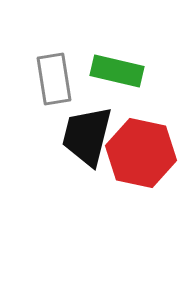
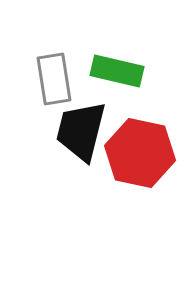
black trapezoid: moved 6 px left, 5 px up
red hexagon: moved 1 px left
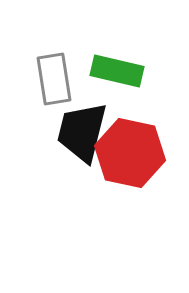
black trapezoid: moved 1 px right, 1 px down
red hexagon: moved 10 px left
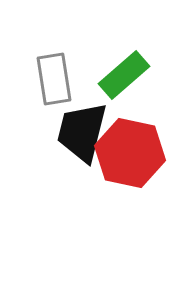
green rectangle: moved 7 px right, 4 px down; rotated 54 degrees counterclockwise
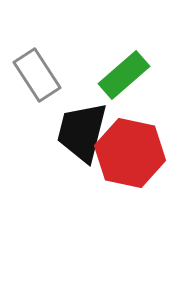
gray rectangle: moved 17 px left, 4 px up; rotated 24 degrees counterclockwise
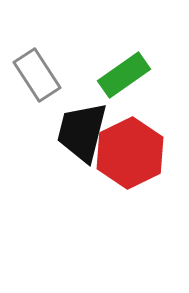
green rectangle: rotated 6 degrees clockwise
red hexagon: rotated 22 degrees clockwise
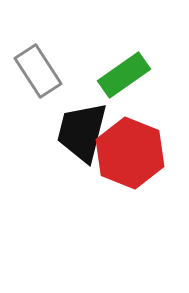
gray rectangle: moved 1 px right, 4 px up
red hexagon: rotated 12 degrees counterclockwise
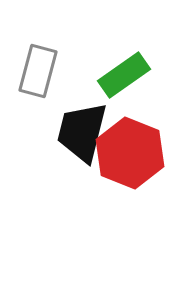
gray rectangle: rotated 48 degrees clockwise
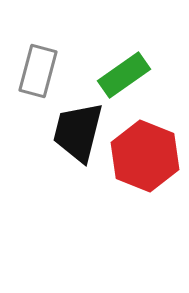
black trapezoid: moved 4 px left
red hexagon: moved 15 px right, 3 px down
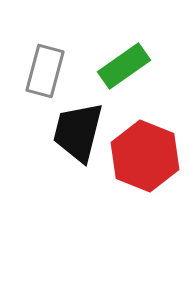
gray rectangle: moved 7 px right
green rectangle: moved 9 px up
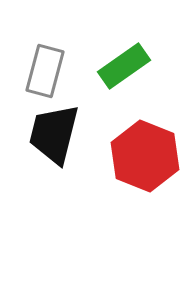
black trapezoid: moved 24 px left, 2 px down
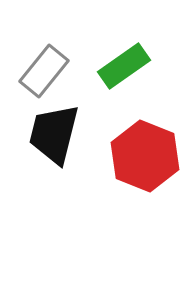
gray rectangle: moved 1 px left; rotated 24 degrees clockwise
